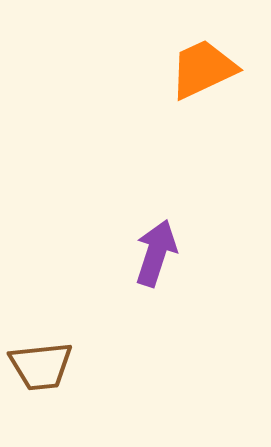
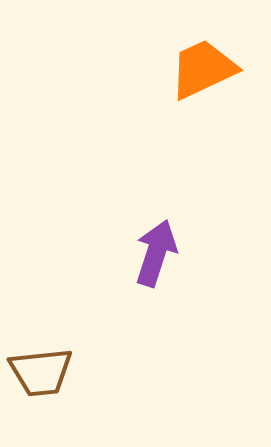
brown trapezoid: moved 6 px down
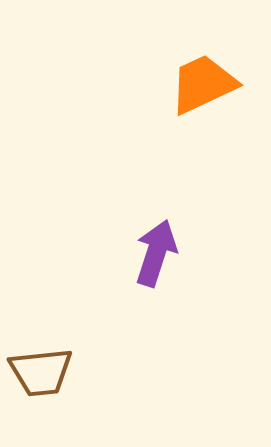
orange trapezoid: moved 15 px down
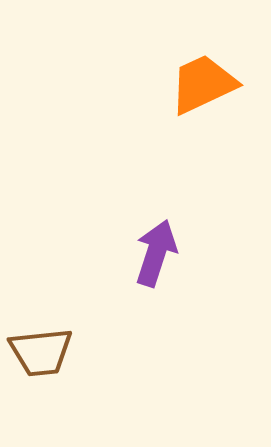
brown trapezoid: moved 20 px up
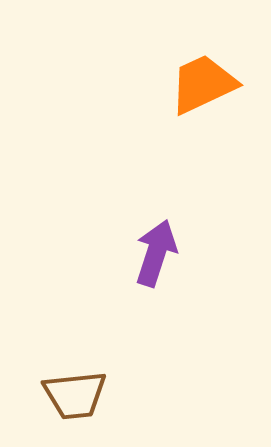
brown trapezoid: moved 34 px right, 43 px down
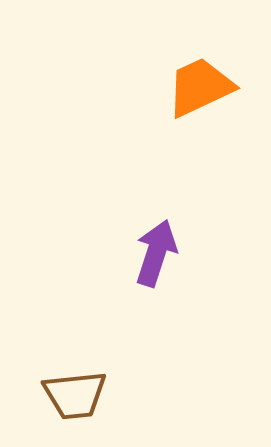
orange trapezoid: moved 3 px left, 3 px down
